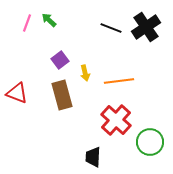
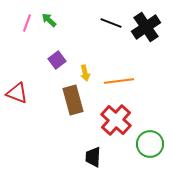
black line: moved 5 px up
purple square: moved 3 px left
brown rectangle: moved 11 px right, 5 px down
green circle: moved 2 px down
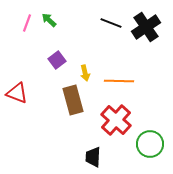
orange line: rotated 8 degrees clockwise
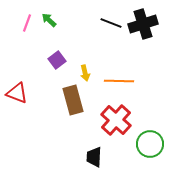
black cross: moved 3 px left, 3 px up; rotated 16 degrees clockwise
black trapezoid: moved 1 px right
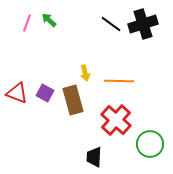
black line: moved 1 px down; rotated 15 degrees clockwise
purple square: moved 12 px left, 33 px down; rotated 24 degrees counterclockwise
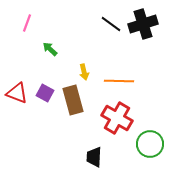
green arrow: moved 1 px right, 29 px down
yellow arrow: moved 1 px left, 1 px up
red cross: moved 1 px right, 2 px up; rotated 12 degrees counterclockwise
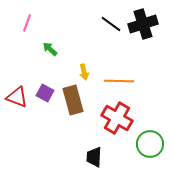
red triangle: moved 4 px down
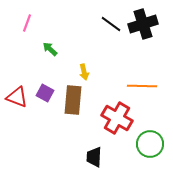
orange line: moved 23 px right, 5 px down
brown rectangle: rotated 20 degrees clockwise
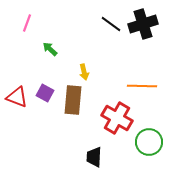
green circle: moved 1 px left, 2 px up
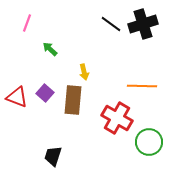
purple square: rotated 12 degrees clockwise
black trapezoid: moved 41 px left, 1 px up; rotated 15 degrees clockwise
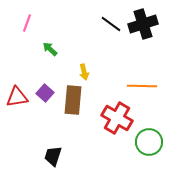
red triangle: rotated 30 degrees counterclockwise
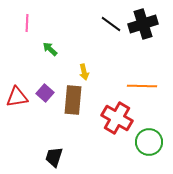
pink line: rotated 18 degrees counterclockwise
black trapezoid: moved 1 px right, 1 px down
